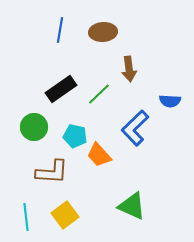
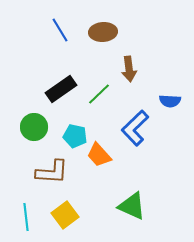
blue line: rotated 40 degrees counterclockwise
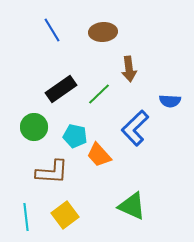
blue line: moved 8 px left
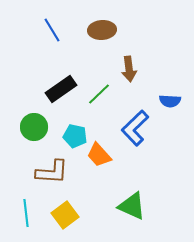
brown ellipse: moved 1 px left, 2 px up
cyan line: moved 4 px up
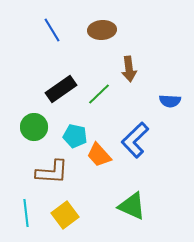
blue L-shape: moved 12 px down
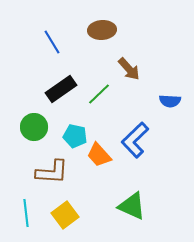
blue line: moved 12 px down
brown arrow: rotated 35 degrees counterclockwise
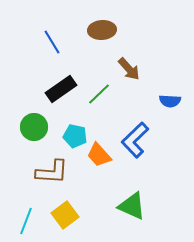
cyan line: moved 8 px down; rotated 28 degrees clockwise
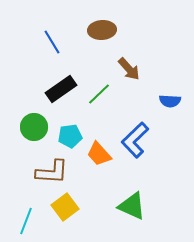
cyan pentagon: moved 5 px left; rotated 20 degrees counterclockwise
orange trapezoid: moved 1 px up
yellow square: moved 8 px up
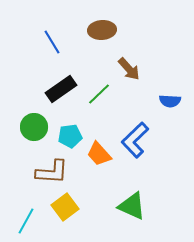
cyan line: rotated 8 degrees clockwise
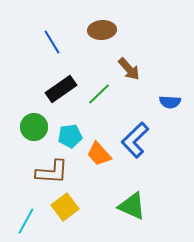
blue semicircle: moved 1 px down
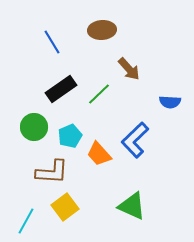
cyan pentagon: rotated 15 degrees counterclockwise
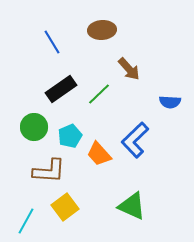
brown L-shape: moved 3 px left, 1 px up
